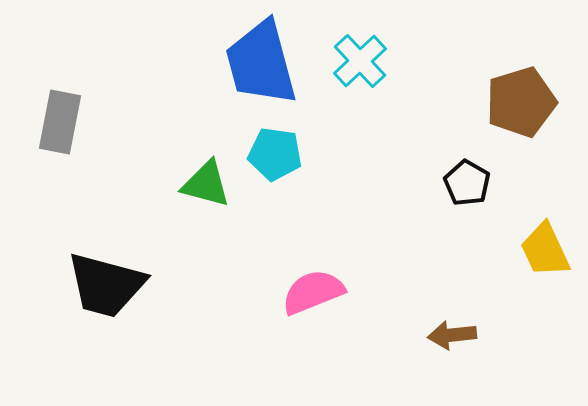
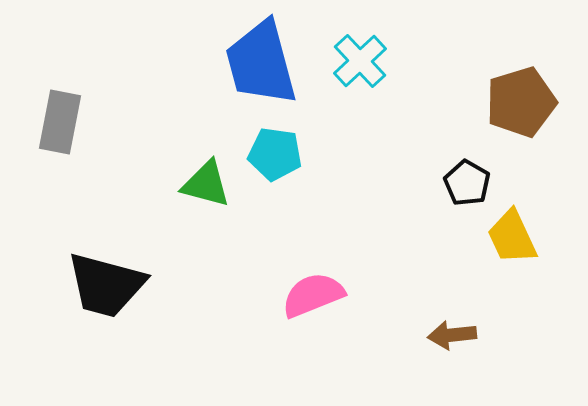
yellow trapezoid: moved 33 px left, 13 px up
pink semicircle: moved 3 px down
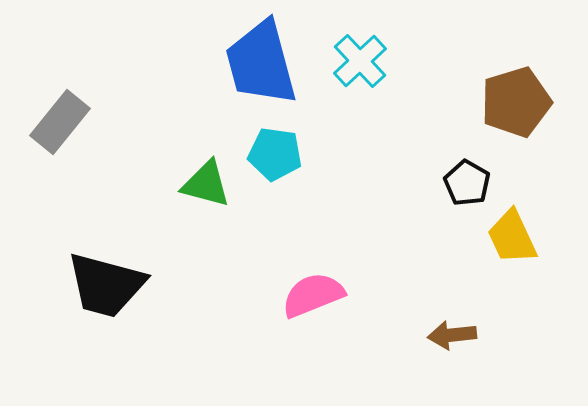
brown pentagon: moved 5 px left
gray rectangle: rotated 28 degrees clockwise
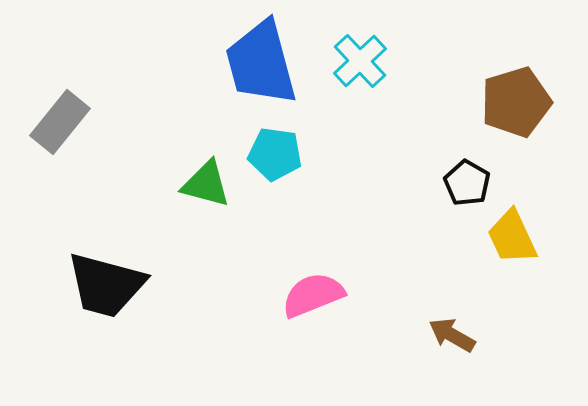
brown arrow: rotated 36 degrees clockwise
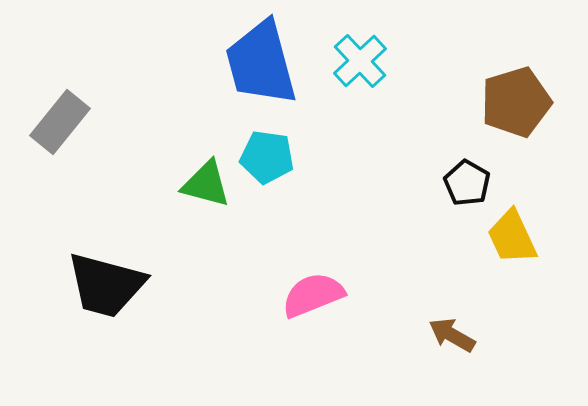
cyan pentagon: moved 8 px left, 3 px down
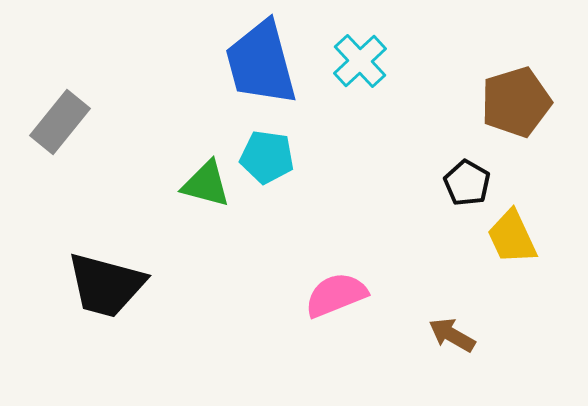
pink semicircle: moved 23 px right
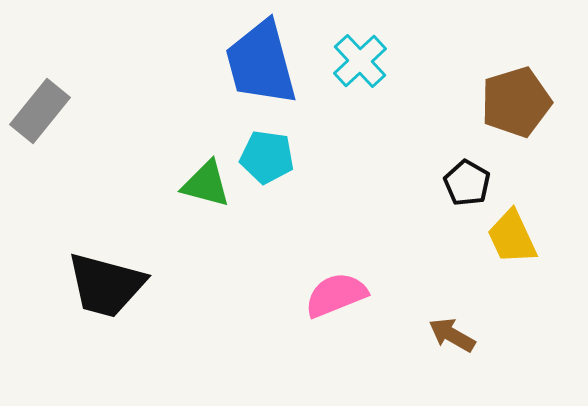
gray rectangle: moved 20 px left, 11 px up
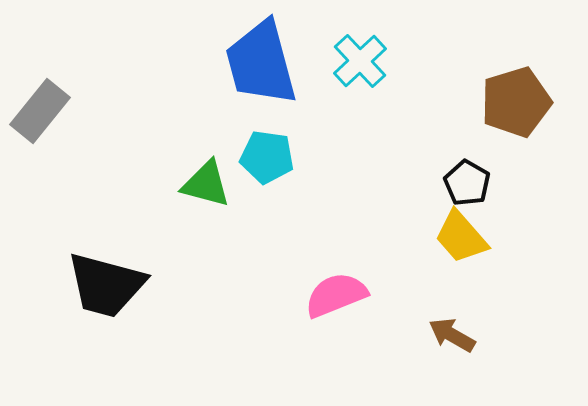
yellow trapezoid: moved 51 px left; rotated 16 degrees counterclockwise
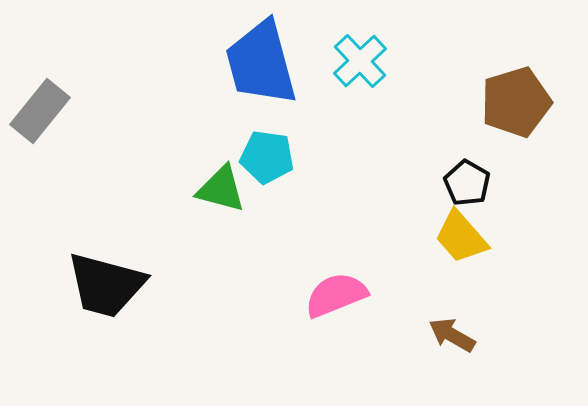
green triangle: moved 15 px right, 5 px down
